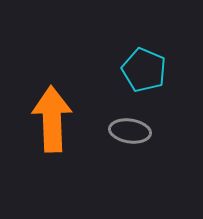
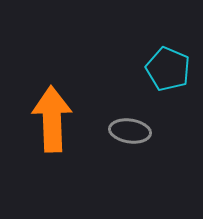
cyan pentagon: moved 24 px right, 1 px up
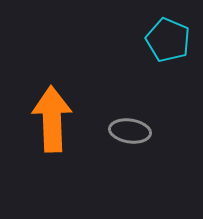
cyan pentagon: moved 29 px up
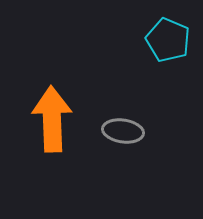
gray ellipse: moved 7 px left
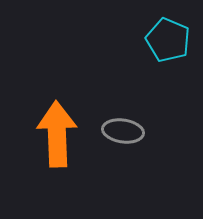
orange arrow: moved 5 px right, 15 px down
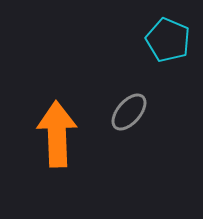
gray ellipse: moved 6 px right, 19 px up; rotated 57 degrees counterclockwise
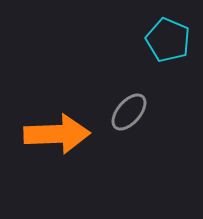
orange arrow: rotated 90 degrees clockwise
